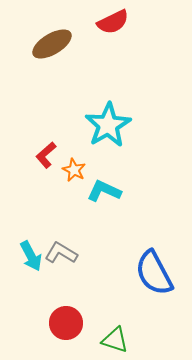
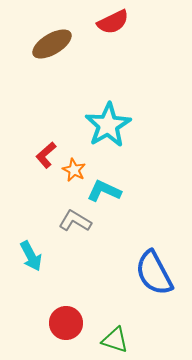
gray L-shape: moved 14 px right, 32 px up
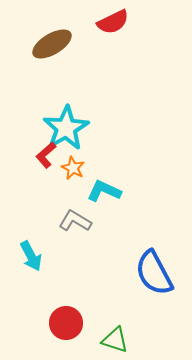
cyan star: moved 42 px left, 3 px down
orange star: moved 1 px left, 2 px up
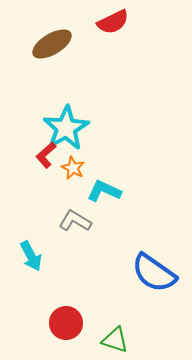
blue semicircle: rotated 27 degrees counterclockwise
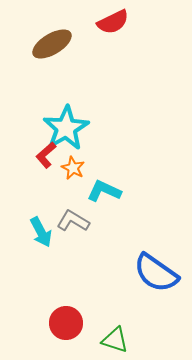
gray L-shape: moved 2 px left
cyan arrow: moved 10 px right, 24 px up
blue semicircle: moved 2 px right
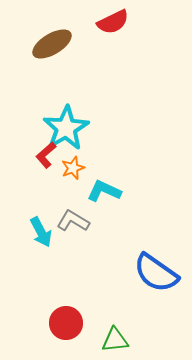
orange star: rotated 25 degrees clockwise
green triangle: rotated 24 degrees counterclockwise
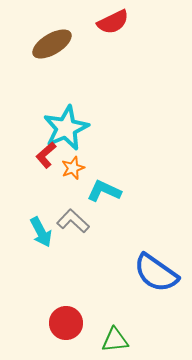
cyan star: rotated 6 degrees clockwise
gray L-shape: rotated 12 degrees clockwise
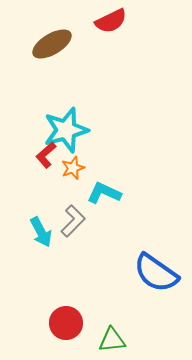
red semicircle: moved 2 px left, 1 px up
cyan star: moved 2 px down; rotated 9 degrees clockwise
cyan L-shape: moved 2 px down
gray L-shape: rotated 92 degrees clockwise
green triangle: moved 3 px left
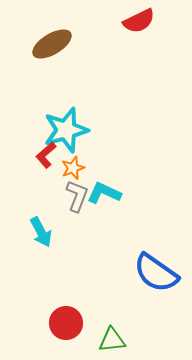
red semicircle: moved 28 px right
gray L-shape: moved 4 px right, 25 px up; rotated 24 degrees counterclockwise
